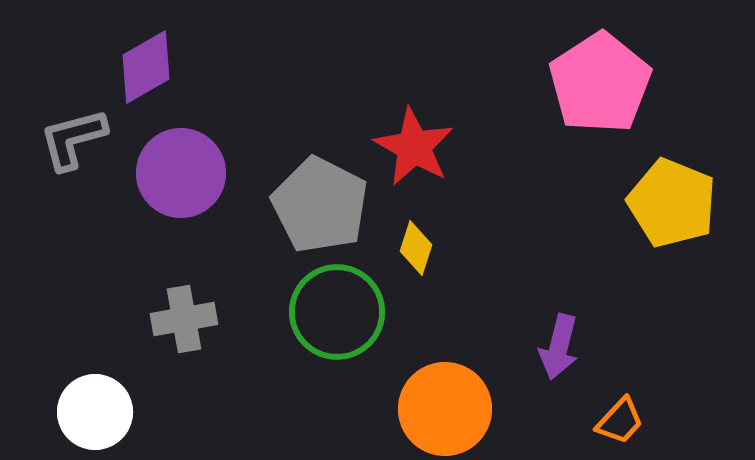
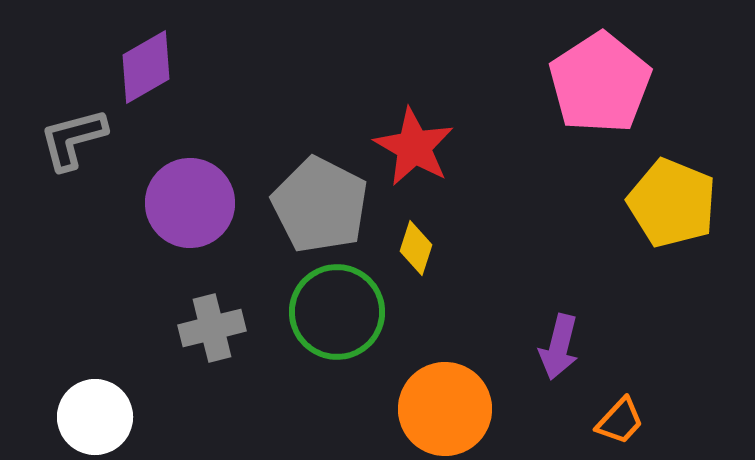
purple circle: moved 9 px right, 30 px down
gray cross: moved 28 px right, 9 px down; rotated 4 degrees counterclockwise
white circle: moved 5 px down
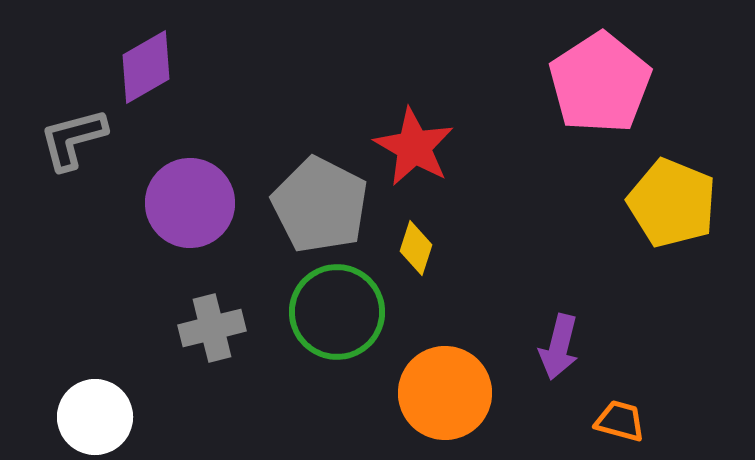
orange circle: moved 16 px up
orange trapezoid: rotated 118 degrees counterclockwise
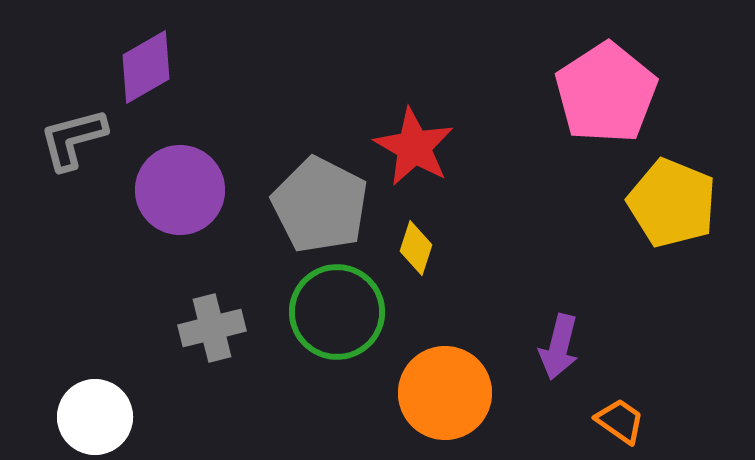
pink pentagon: moved 6 px right, 10 px down
purple circle: moved 10 px left, 13 px up
orange trapezoid: rotated 20 degrees clockwise
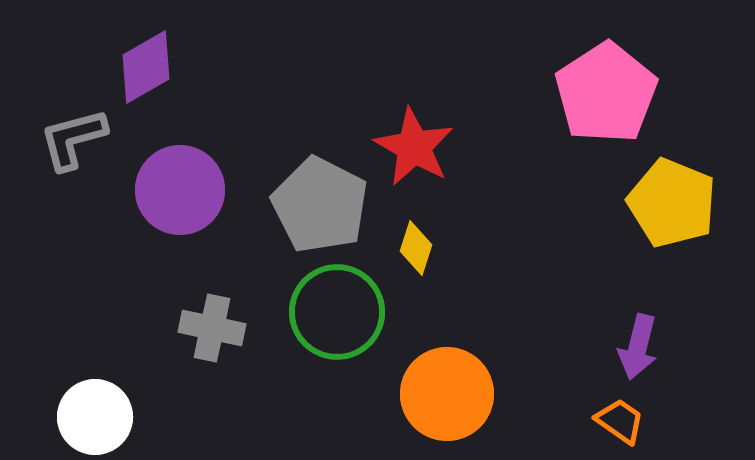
gray cross: rotated 26 degrees clockwise
purple arrow: moved 79 px right
orange circle: moved 2 px right, 1 px down
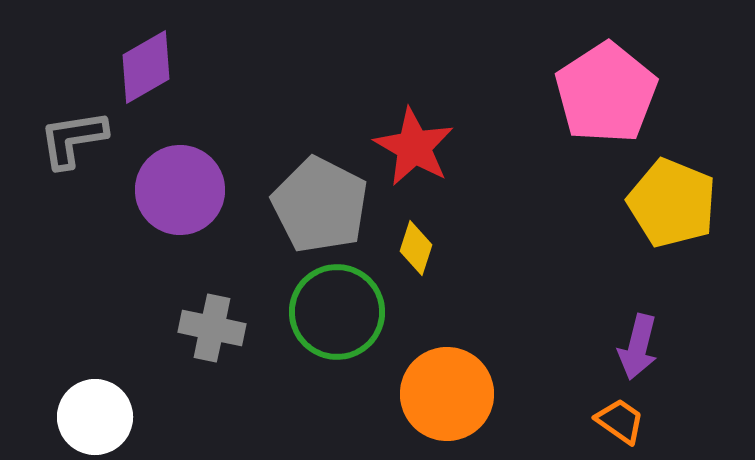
gray L-shape: rotated 6 degrees clockwise
